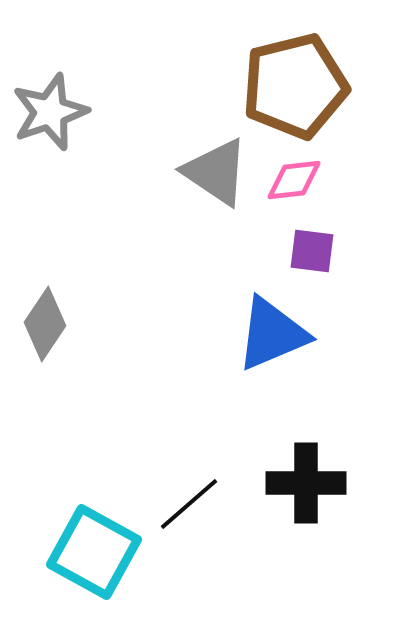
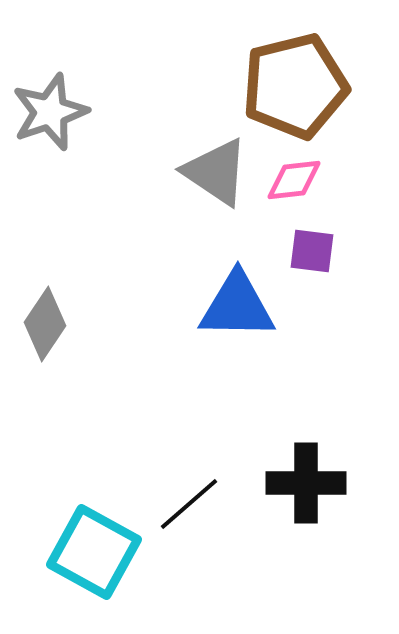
blue triangle: moved 35 px left, 28 px up; rotated 24 degrees clockwise
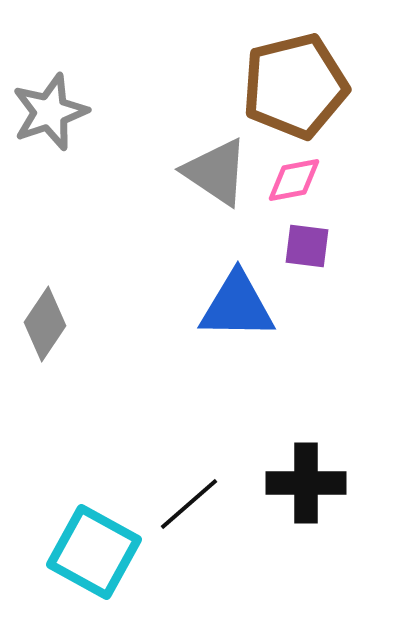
pink diamond: rotated 4 degrees counterclockwise
purple square: moved 5 px left, 5 px up
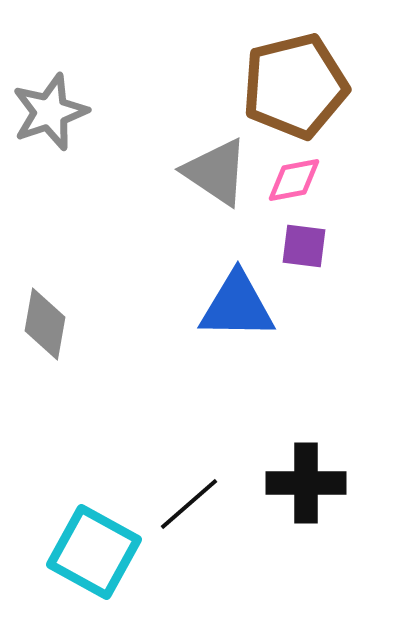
purple square: moved 3 px left
gray diamond: rotated 24 degrees counterclockwise
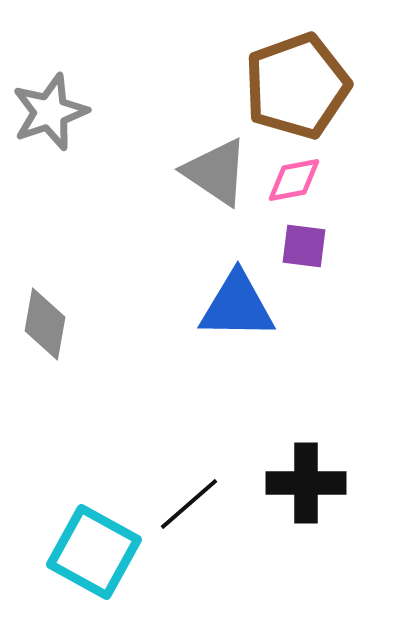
brown pentagon: moved 2 px right; rotated 6 degrees counterclockwise
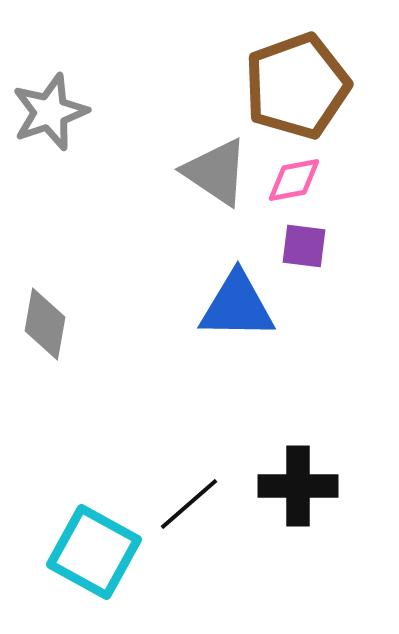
black cross: moved 8 px left, 3 px down
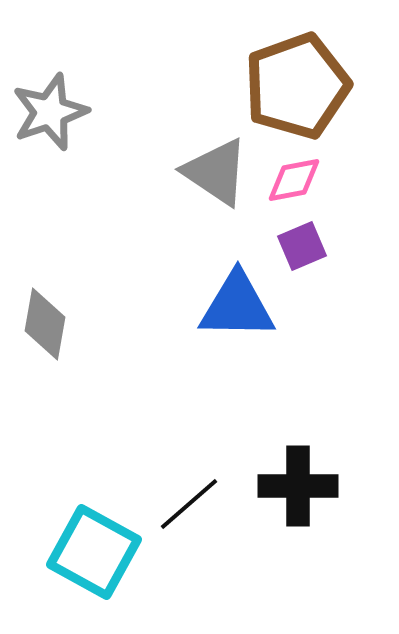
purple square: moved 2 px left; rotated 30 degrees counterclockwise
